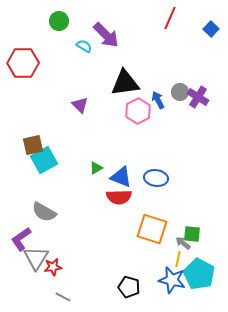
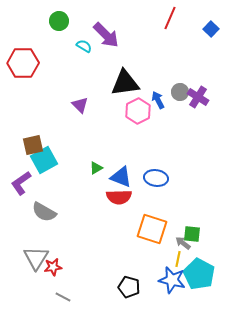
purple L-shape: moved 56 px up
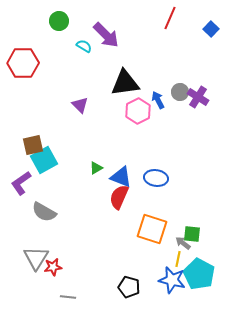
red semicircle: rotated 115 degrees clockwise
gray line: moved 5 px right; rotated 21 degrees counterclockwise
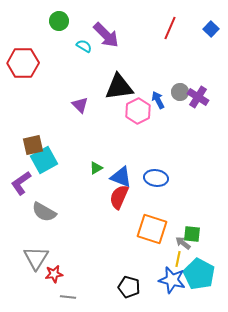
red line: moved 10 px down
black triangle: moved 6 px left, 4 px down
red star: moved 1 px right, 7 px down
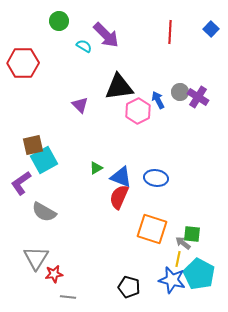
red line: moved 4 px down; rotated 20 degrees counterclockwise
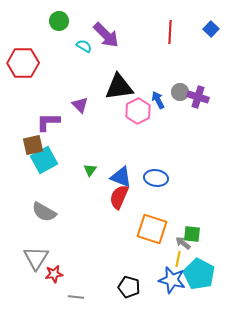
purple cross: rotated 15 degrees counterclockwise
green triangle: moved 6 px left, 2 px down; rotated 24 degrees counterclockwise
purple L-shape: moved 27 px right, 61 px up; rotated 35 degrees clockwise
gray line: moved 8 px right
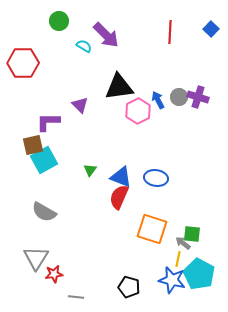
gray circle: moved 1 px left, 5 px down
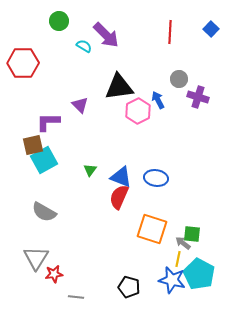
gray circle: moved 18 px up
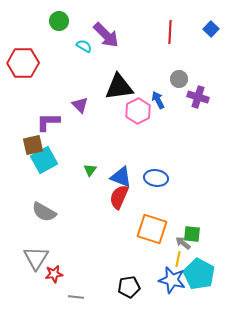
black pentagon: rotated 25 degrees counterclockwise
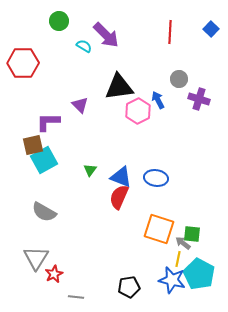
purple cross: moved 1 px right, 2 px down
orange square: moved 7 px right
red star: rotated 18 degrees counterclockwise
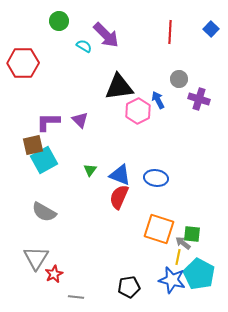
purple triangle: moved 15 px down
blue triangle: moved 1 px left, 2 px up
yellow line: moved 2 px up
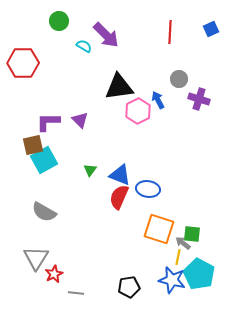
blue square: rotated 21 degrees clockwise
blue ellipse: moved 8 px left, 11 px down
gray line: moved 4 px up
